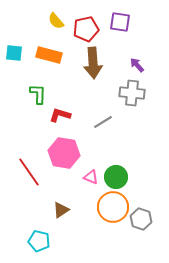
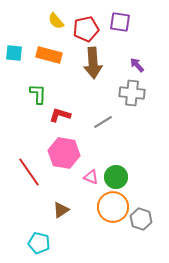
cyan pentagon: moved 2 px down
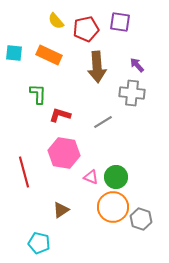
orange rectangle: rotated 10 degrees clockwise
brown arrow: moved 4 px right, 4 px down
red line: moved 5 px left; rotated 20 degrees clockwise
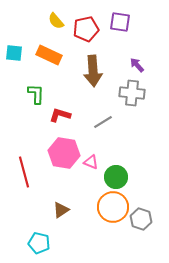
brown arrow: moved 4 px left, 4 px down
green L-shape: moved 2 px left
pink triangle: moved 15 px up
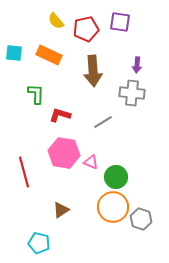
purple arrow: rotated 133 degrees counterclockwise
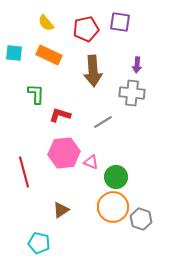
yellow semicircle: moved 10 px left, 2 px down
pink hexagon: rotated 16 degrees counterclockwise
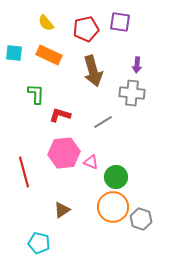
brown arrow: rotated 12 degrees counterclockwise
brown triangle: moved 1 px right
